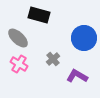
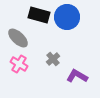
blue circle: moved 17 px left, 21 px up
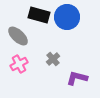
gray ellipse: moved 2 px up
pink cross: rotated 30 degrees clockwise
purple L-shape: moved 2 px down; rotated 15 degrees counterclockwise
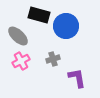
blue circle: moved 1 px left, 9 px down
gray cross: rotated 24 degrees clockwise
pink cross: moved 2 px right, 3 px up
purple L-shape: rotated 65 degrees clockwise
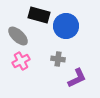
gray cross: moved 5 px right; rotated 24 degrees clockwise
purple L-shape: rotated 75 degrees clockwise
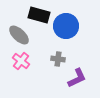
gray ellipse: moved 1 px right, 1 px up
pink cross: rotated 24 degrees counterclockwise
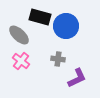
black rectangle: moved 1 px right, 2 px down
